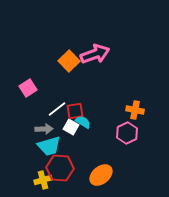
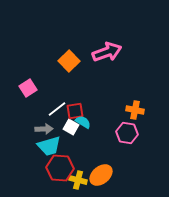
pink arrow: moved 12 px right, 2 px up
pink hexagon: rotated 25 degrees counterclockwise
yellow cross: moved 35 px right; rotated 30 degrees clockwise
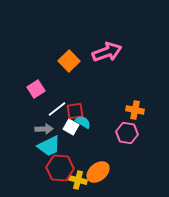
pink square: moved 8 px right, 1 px down
cyan trapezoid: rotated 10 degrees counterclockwise
orange ellipse: moved 3 px left, 3 px up
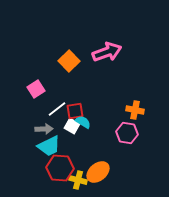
white square: moved 1 px right, 1 px up
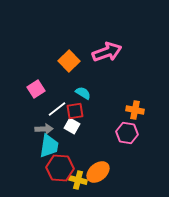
cyan semicircle: moved 29 px up
cyan trapezoid: rotated 55 degrees counterclockwise
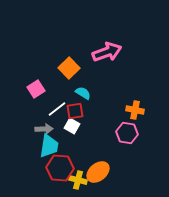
orange square: moved 7 px down
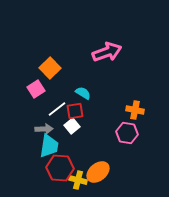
orange square: moved 19 px left
white square: rotated 21 degrees clockwise
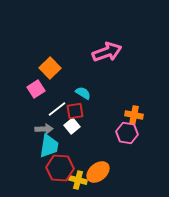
orange cross: moved 1 px left, 5 px down
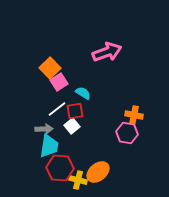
pink square: moved 23 px right, 7 px up
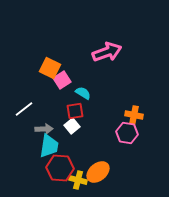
orange square: rotated 20 degrees counterclockwise
pink square: moved 3 px right, 2 px up
white line: moved 33 px left
